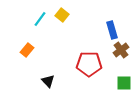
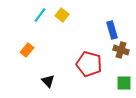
cyan line: moved 4 px up
brown cross: rotated 35 degrees counterclockwise
red pentagon: rotated 15 degrees clockwise
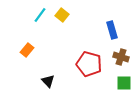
brown cross: moved 7 px down
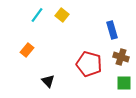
cyan line: moved 3 px left
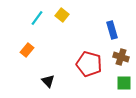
cyan line: moved 3 px down
